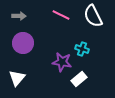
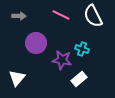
purple circle: moved 13 px right
purple star: moved 2 px up
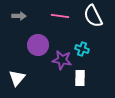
pink line: moved 1 px left, 1 px down; rotated 18 degrees counterclockwise
purple circle: moved 2 px right, 2 px down
white rectangle: moved 1 px right, 1 px up; rotated 49 degrees counterclockwise
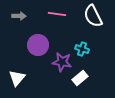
pink line: moved 3 px left, 2 px up
purple star: moved 2 px down
white rectangle: rotated 49 degrees clockwise
